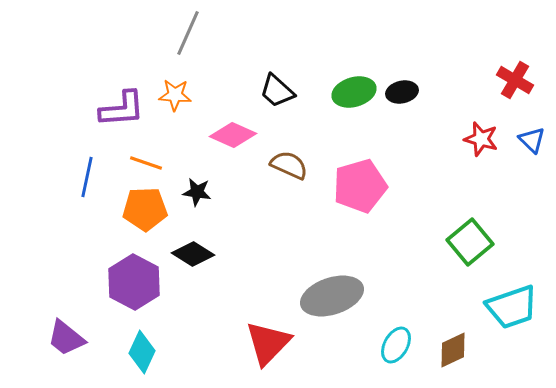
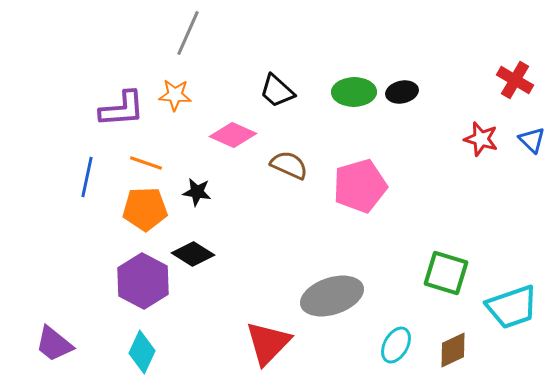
green ellipse: rotated 15 degrees clockwise
green square: moved 24 px left, 31 px down; rotated 33 degrees counterclockwise
purple hexagon: moved 9 px right, 1 px up
purple trapezoid: moved 12 px left, 6 px down
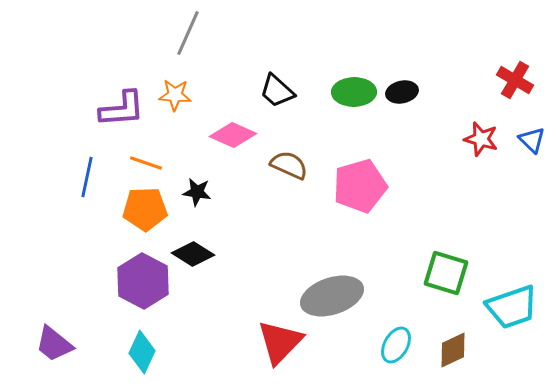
red triangle: moved 12 px right, 1 px up
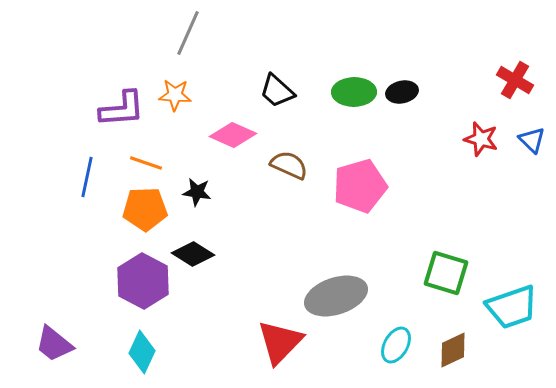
gray ellipse: moved 4 px right
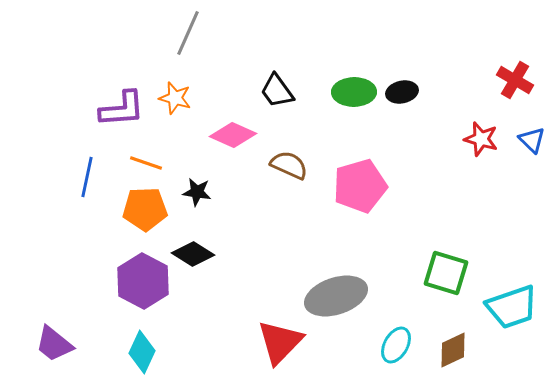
black trapezoid: rotated 12 degrees clockwise
orange star: moved 3 px down; rotated 12 degrees clockwise
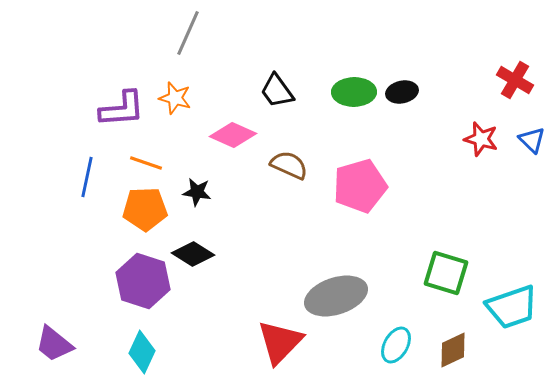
purple hexagon: rotated 10 degrees counterclockwise
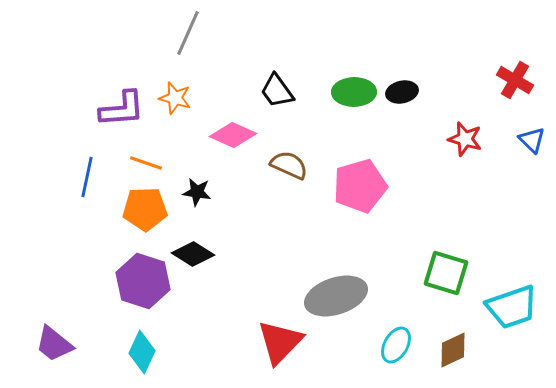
red star: moved 16 px left
